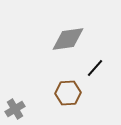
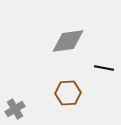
gray diamond: moved 2 px down
black line: moved 9 px right; rotated 60 degrees clockwise
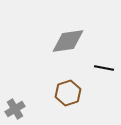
brown hexagon: rotated 15 degrees counterclockwise
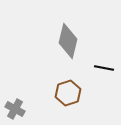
gray diamond: rotated 68 degrees counterclockwise
gray cross: rotated 30 degrees counterclockwise
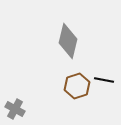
black line: moved 12 px down
brown hexagon: moved 9 px right, 7 px up
